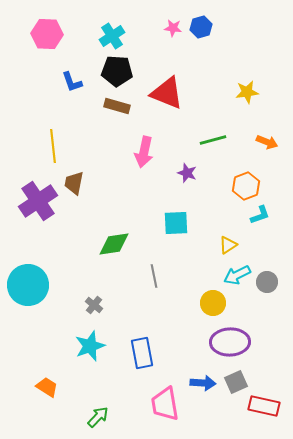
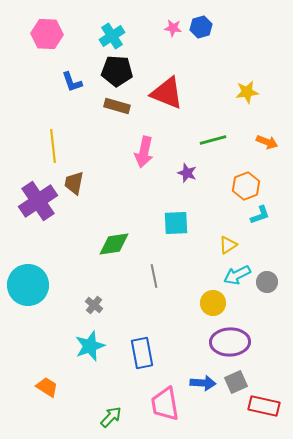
green arrow: moved 13 px right
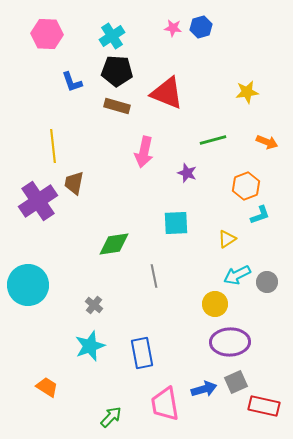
yellow triangle: moved 1 px left, 6 px up
yellow circle: moved 2 px right, 1 px down
blue arrow: moved 1 px right, 6 px down; rotated 20 degrees counterclockwise
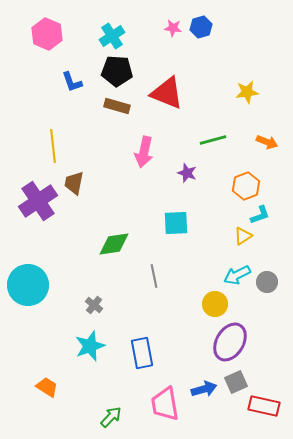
pink hexagon: rotated 20 degrees clockwise
yellow triangle: moved 16 px right, 3 px up
purple ellipse: rotated 57 degrees counterclockwise
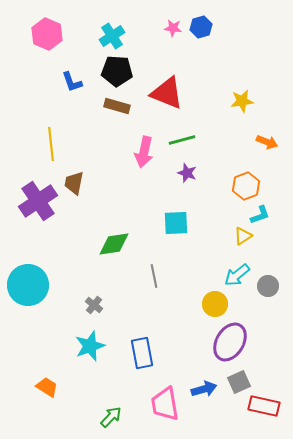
yellow star: moved 5 px left, 9 px down
green line: moved 31 px left
yellow line: moved 2 px left, 2 px up
cyan arrow: rotated 12 degrees counterclockwise
gray circle: moved 1 px right, 4 px down
gray square: moved 3 px right
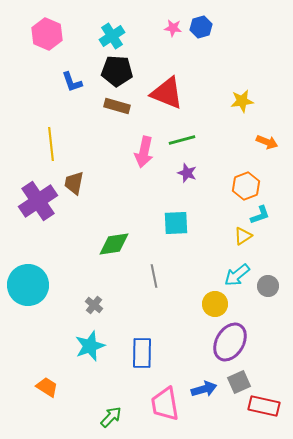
blue rectangle: rotated 12 degrees clockwise
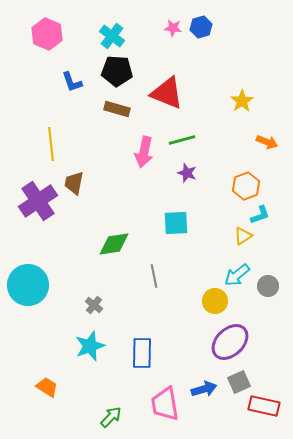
cyan cross: rotated 20 degrees counterclockwise
yellow star: rotated 25 degrees counterclockwise
brown rectangle: moved 3 px down
yellow circle: moved 3 px up
purple ellipse: rotated 15 degrees clockwise
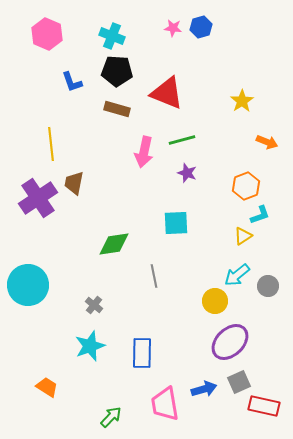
cyan cross: rotated 15 degrees counterclockwise
purple cross: moved 3 px up
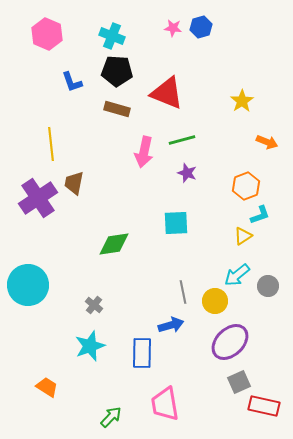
gray line: moved 29 px right, 16 px down
blue arrow: moved 33 px left, 64 px up
